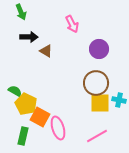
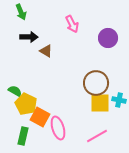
purple circle: moved 9 px right, 11 px up
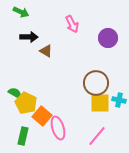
green arrow: rotated 42 degrees counterclockwise
green semicircle: moved 2 px down
yellow pentagon: moved 1 px up
orange square: moved 2 px right, 1 px up; rotated 12 degrees clockwise
pink line: rotated 20 degrees counterclockwise
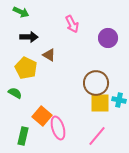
brown triangle: moved 3 px right, 4 px down
yellow pentagon: moved 35 px up
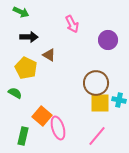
purple circle: moved 2 px down
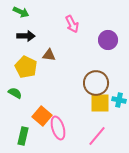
black arrow: moved 3 px left, 1 px up
brown triangle: rotated 24 degrees counterclockwise
yellow pentagon: moved 1 px up
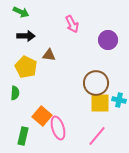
green semicircle: rotated 64 degrees clockwise
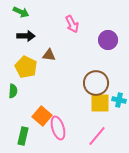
green semicircle: moved 2 px left, 2 px up
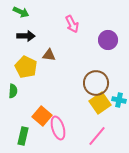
yellow square: rotated 35 degrees counterclockwise
